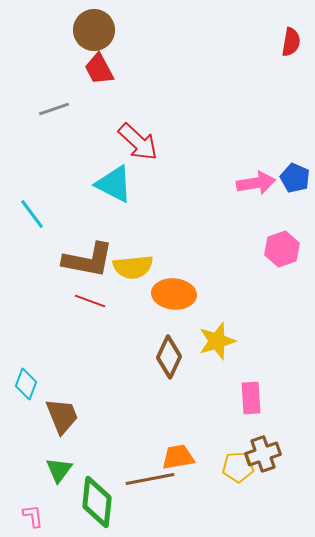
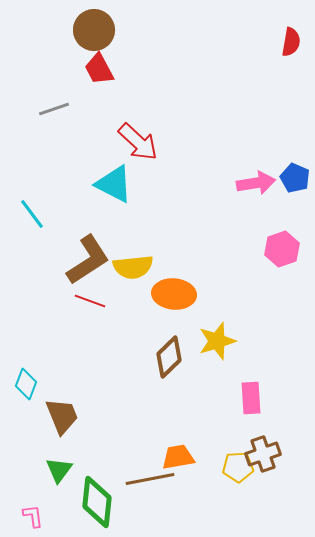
brown L-shape: rotated 44 degrees counterclockwise
brown diamond: rotated 21 degrees clockwise
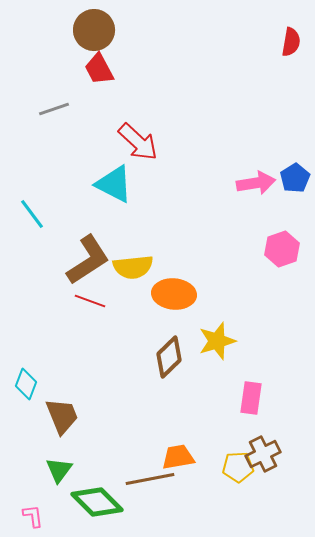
blue pentagon: rotated 16 degrees clockwise
pink rectangle: rotated 12 degrees clockwise
brown cross: rotated 8 degrees counterclockwise
green diamond: rotated 51 degrees counterclockwise
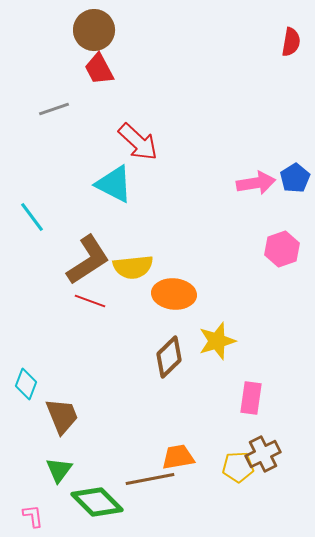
cyan line: moved 3 px down
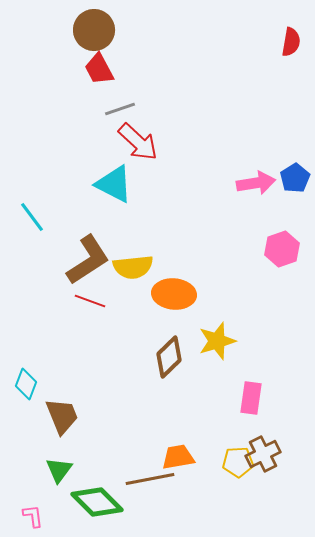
gray line: moved 66 px right
yellow pentagon: moved 5 px up
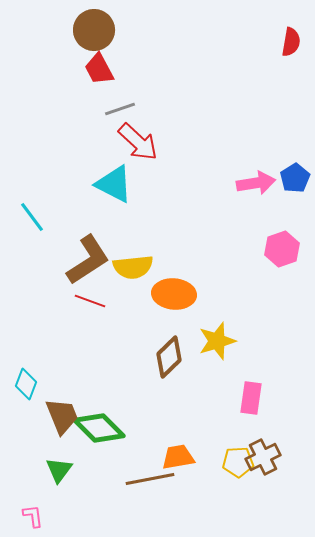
brown cross: moved 3 px down
green diamond: moved 2 px right, 74 px up
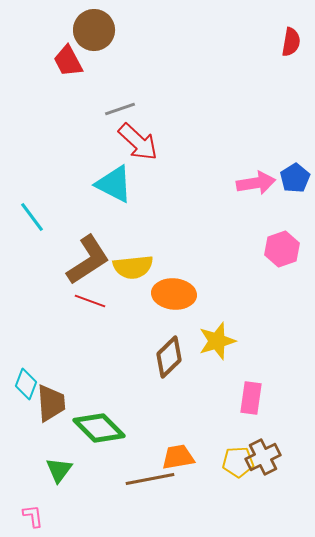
red trapezoid: moved 31 px left, 8 px up
brown trapezoid: moved 11 px left, 13 px up; rotated 18 degrees clockwise
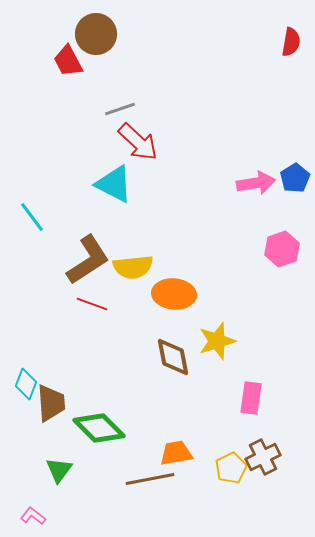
brown circle: moved 2 px right, 4 px down
red line: moved 2 px right, 3 px down
brown diamond: moved 4 px right; rotated 57 degrees counterclockwise
orange trapezoid: moved 2 px left, 4 px up
yellow pentagon: moved 7 px left, 6 px down; rotated 24 degrees counterclockwise
pink L-shape: rotated 45 degrees counterclockwise
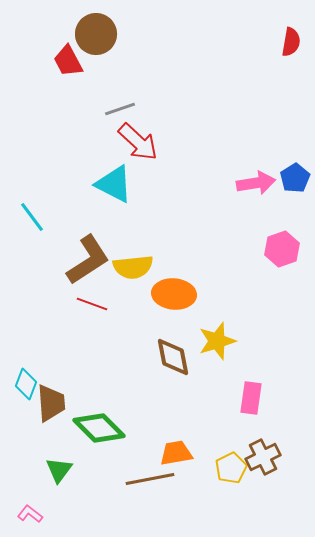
pink L-shape: moved 3 px left, 2 px up
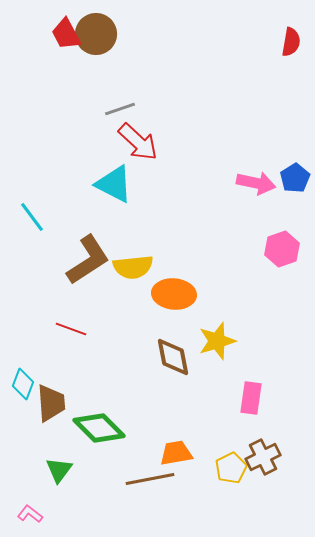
red trapezoid: moved 2 px left, 27 px up
pink arrow: rotated 21 degrees clockwise
red line: moved 21 px left, 25 px down
cyan diamond: moved 3 px left
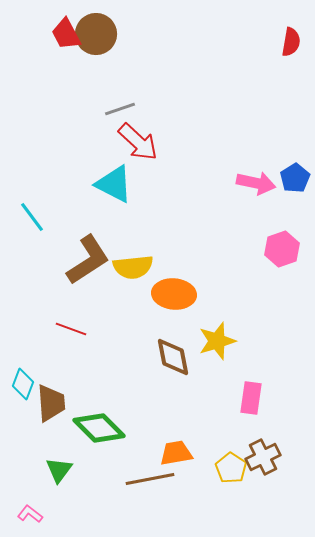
yellow pentagon: rotated 12 degrees counterclockwise
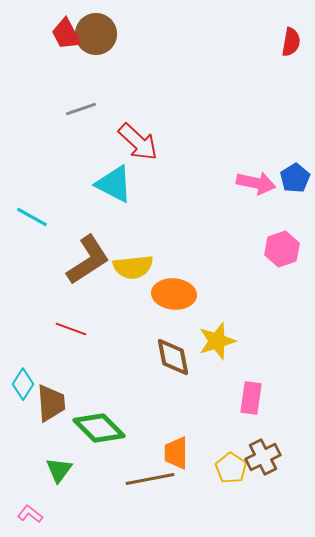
gray line: moved 39 px left
cyan line: rotated 24 degrees counterclockwise
cyan diamond: rotated 12 degrees clockwise
orange trapezoid: rotated 80 degrees counterclockwise
